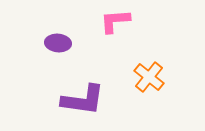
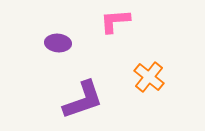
purple L-shape: rotated 27 degrees counterclockwise
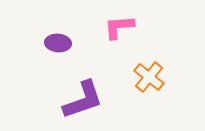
pink L-shape: moved 4 px right, 6 px down
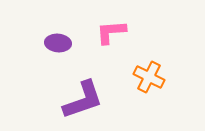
pink L-shape: moved 8 px left, 5 px down
orange cross: rotated 12 degrees counterclockwise
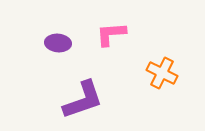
pink L-shape: moved 2 px down
orange cross: moved 13 px right, 4 px up
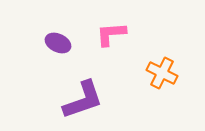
purple ellipse: rotated 20 degrees clockwise
